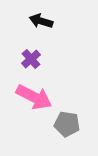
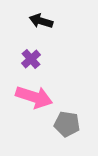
pink arrow: rotated 9 degrees counterclockwise
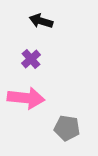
pink arrow: moved 8 px left, 1 px down; rotated 12 degrees counterclockwise
gray pentagon: moved 4 px down
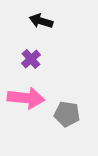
gray pentagon: moved 14 px up
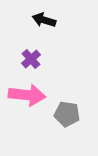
black arrow: moved 3 px right, 1 px up
pink arrow: moved 1 px right, 3 px up
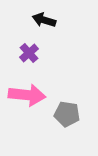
purple cross: moved 2 px left, 6 px up
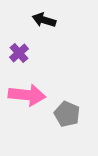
purple cross: moved 10 px left
gray pentagon: rotated 15 degrees clockwise
